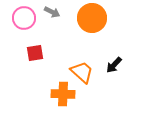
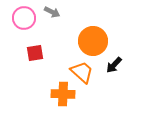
orange circle: moved 1 px right, 23 px down
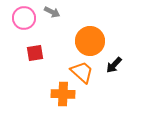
orange circle: moved 3 px left
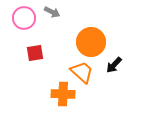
orange circle: moved 1 px right, 1 px down
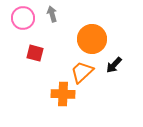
gray arrow: moved 2 px down; rotated 133 degrees counterclockwise
pink circle: moved 1 px left
orange circle: moved 1 px right, 3 px up
red square: rotated 24 degrees clockwise
orange trapezoid: rotated 85 degrees counterclockwise
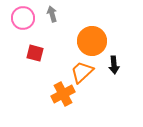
orange circle: moved 2 px down
black arrow: rotated 48 degrees counterclockwise
orange cross: rotated 30 degrees counterclockwise
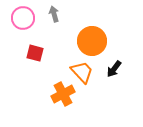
gray arrow: moved 2 px right
black arrow: moved 4 px down; rotated 42 degrees clockwise
orange trapezoid: rotated 90 degrees clockwise
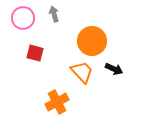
black arrow: rotated 102 degrees counterclockwise
orange cross: moved 6 px left, 8 px down
